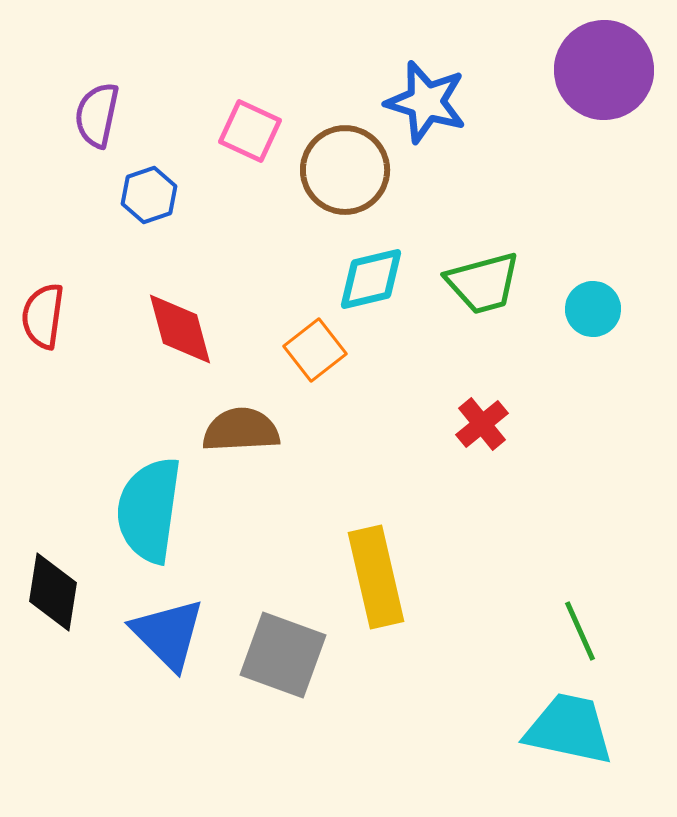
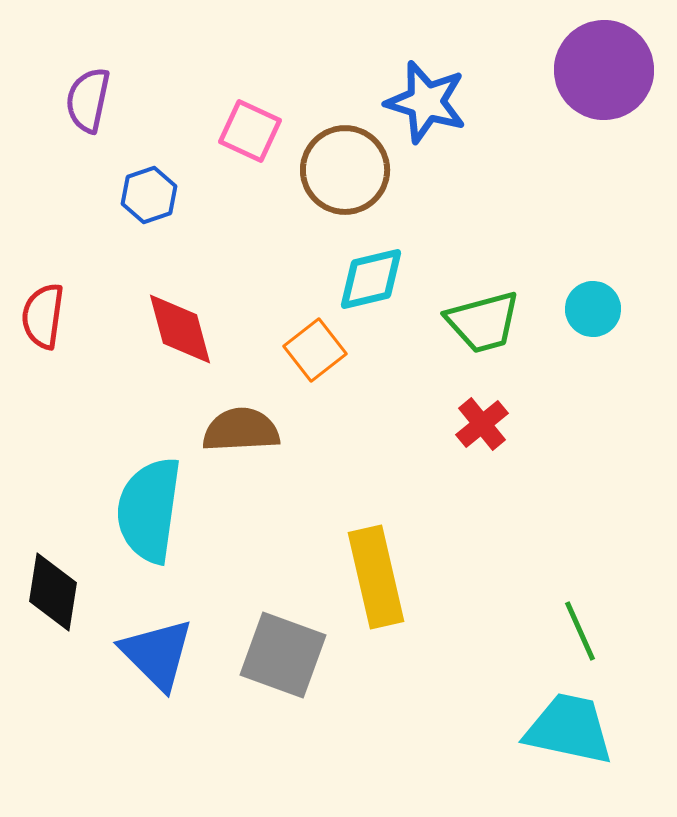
purple semicircle: moved 9 px left, 15 px up
green trapezoid: moved 39 px down
blue triangle: moved 11 px left, 20 px down
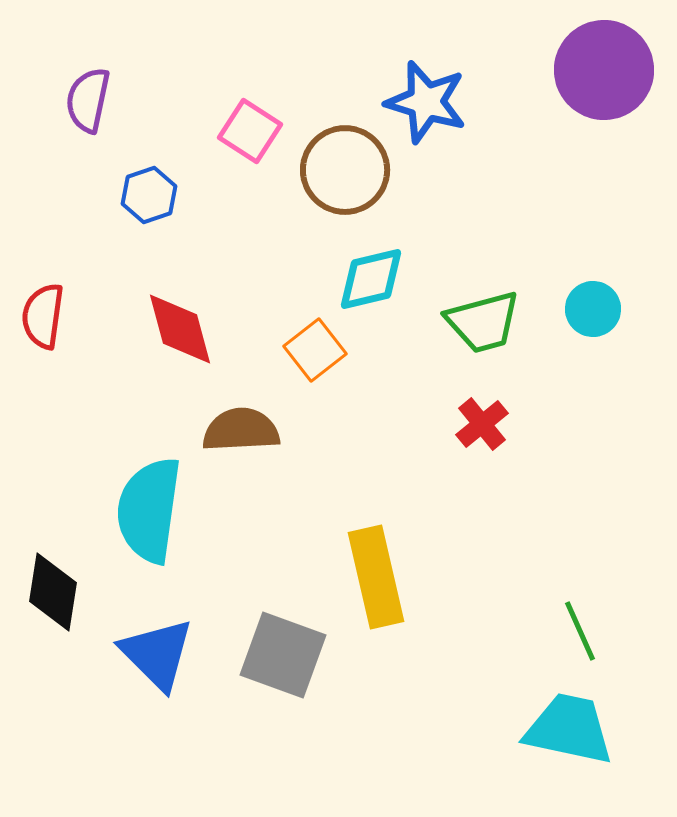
pink square: rotated 8 degrees clockwise
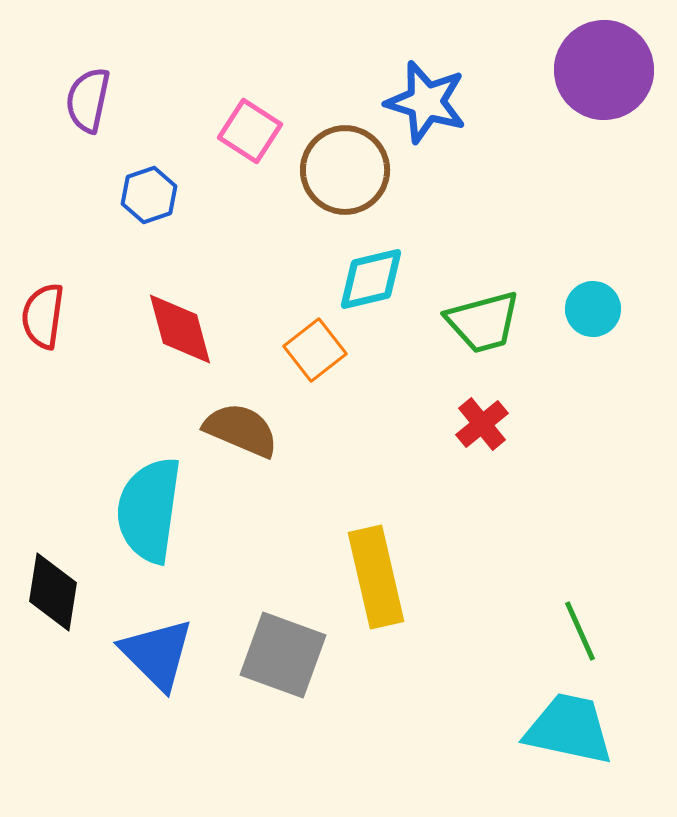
brown semicircle: rotated 26 degrees clockwise
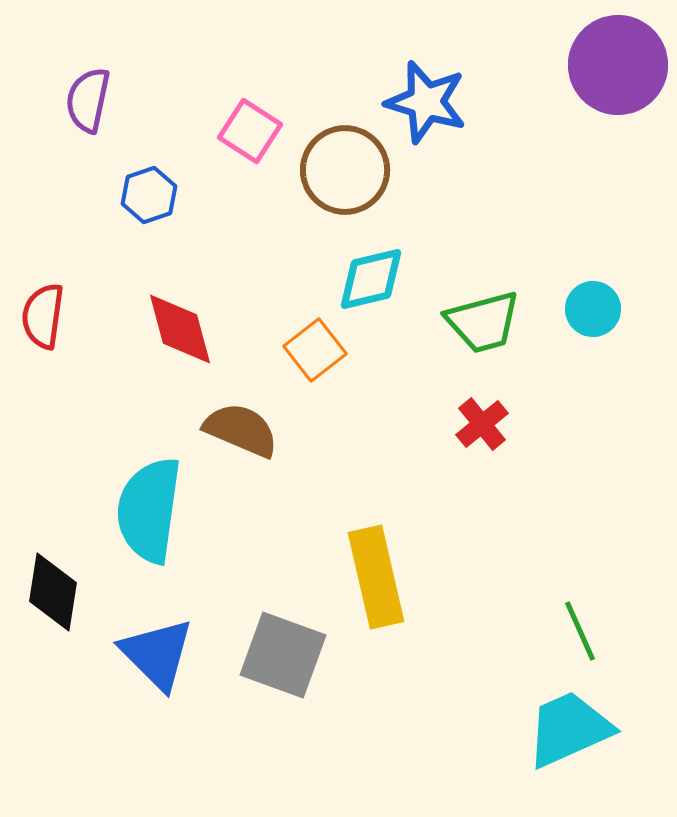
purple circle: moved 14 px right, 5 px up
cyan trapezoid: rotated 36 degrees counterclockwise
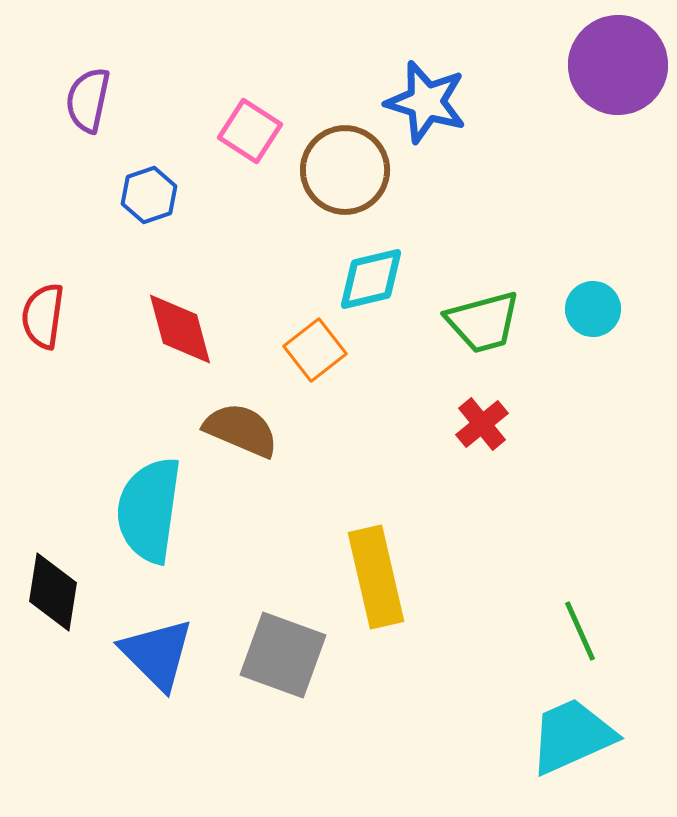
cyan trapezoid: moved 3 px right, 7 px down
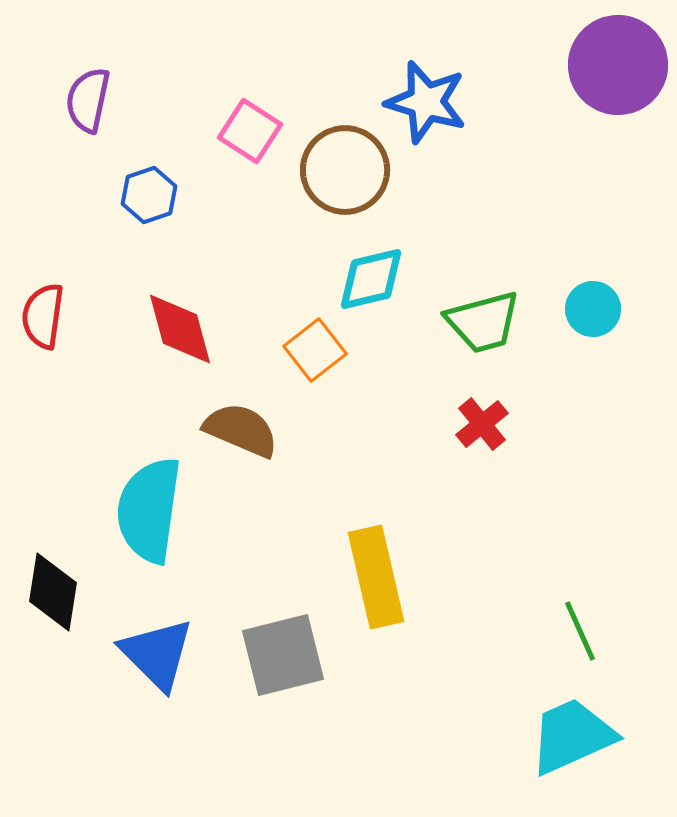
gray square: rotated 34 degrees counterclockwise
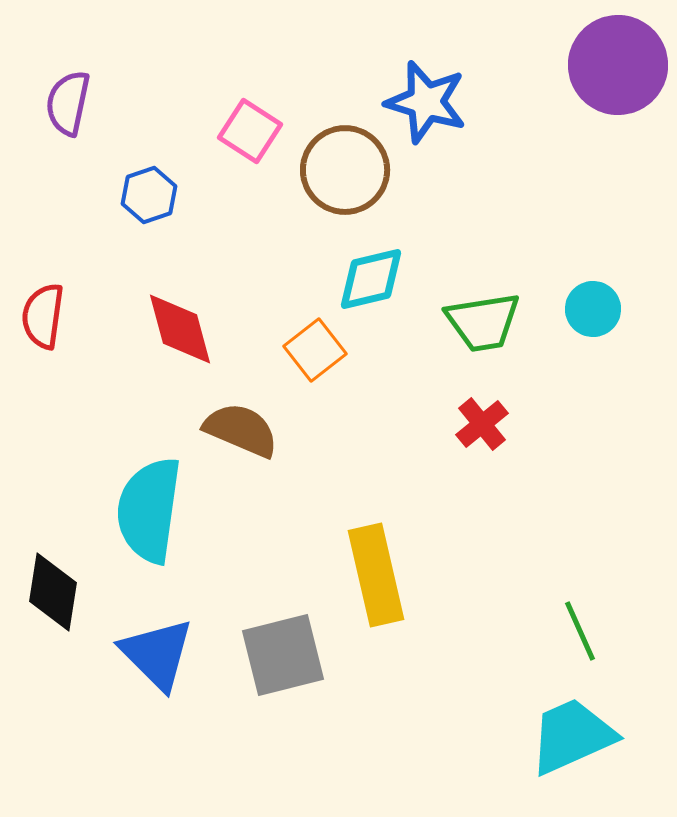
purple semicircle: moved 20 px left, 3 px down
green trapezoid: rotated 6 degrees clockwise
yellow rectangle: moved 2 px up
